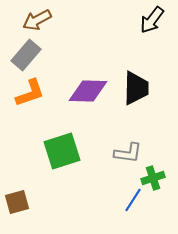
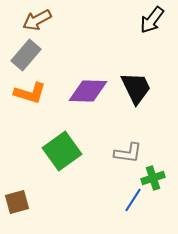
black trapezoid: rotated 27 degrees counterclockwise
orange L-shape: rotated 36 degrees clockwise
green square: rotated 18 degrees counterclockwise
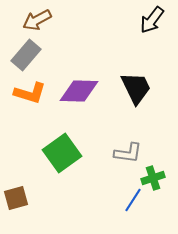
purple diamond: moved 9 px left
green square: moved 2 px down
brown square: moved 1 px left, 4 px up
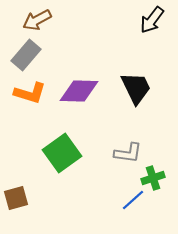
blue line: rotated 15 degrees clockwise
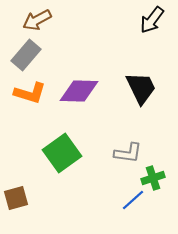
black trapezoid: moved 5 px right
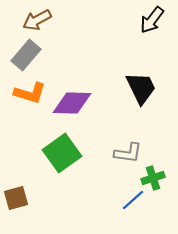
purple diamond: moved 7 px left, 12 px down
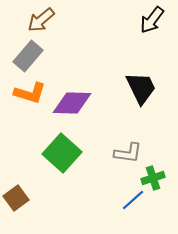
brown arrow: moved 4 px right; rotated 12 degrees counterclockwise
gray rectangle: moved 2 px right, 1 px down
green square: rotated 12 degrees counterclockwise
brown square: rotated 20 degrees counterclockwise
